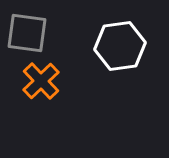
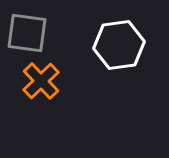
white hexagon: moved 1 px left, 1 px up
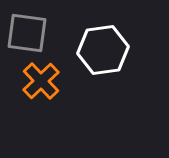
white hexagon: moved 16 px left, 5 px down
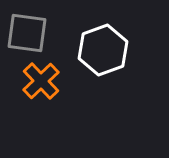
white hexagon: rotated 12 degrees counterclockwise
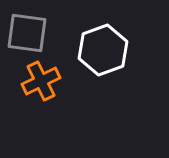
orange cross: rotated 18 degrees clockwise
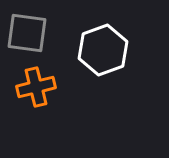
orange cross: moved 5 px left, 6 px down; rotated 12 degrees clockwise
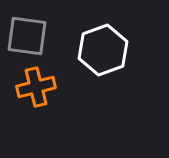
gray square: moved 3 px down
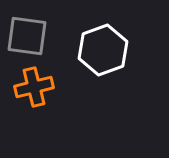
orange cross: moved 2 px left
